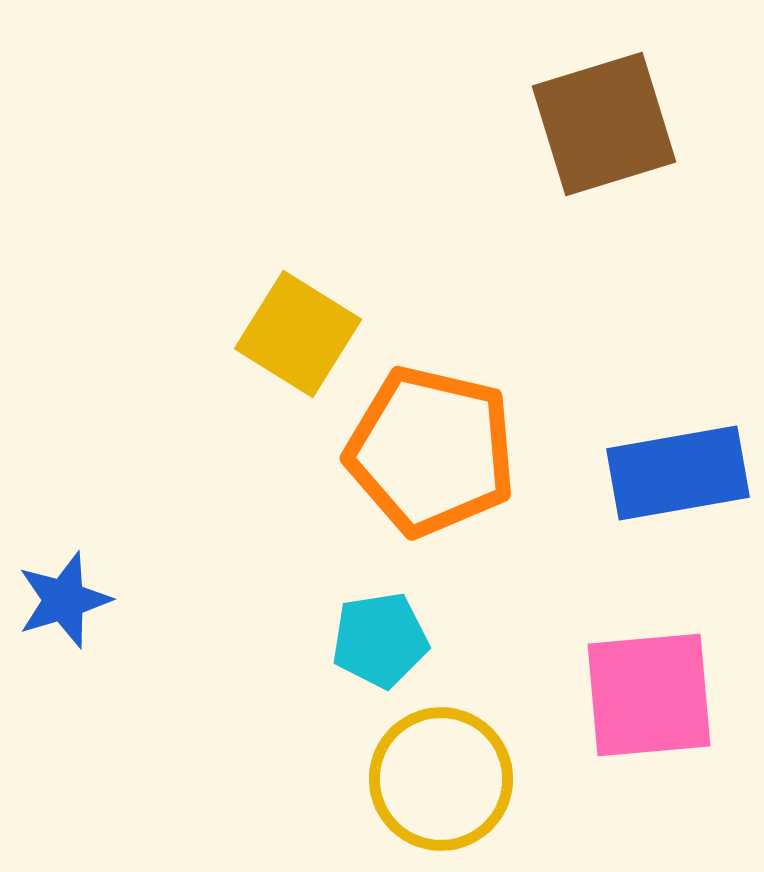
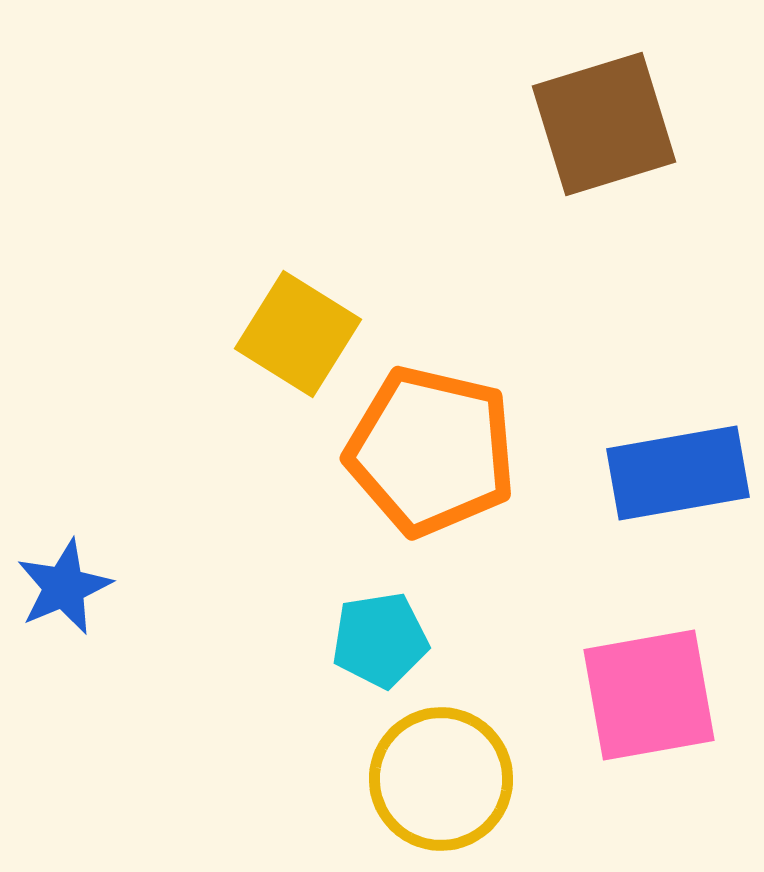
blue star: moved 13 px up; rotated 6 degrees counterclockwise
pink square: rotated 5 degrees counterclockwise
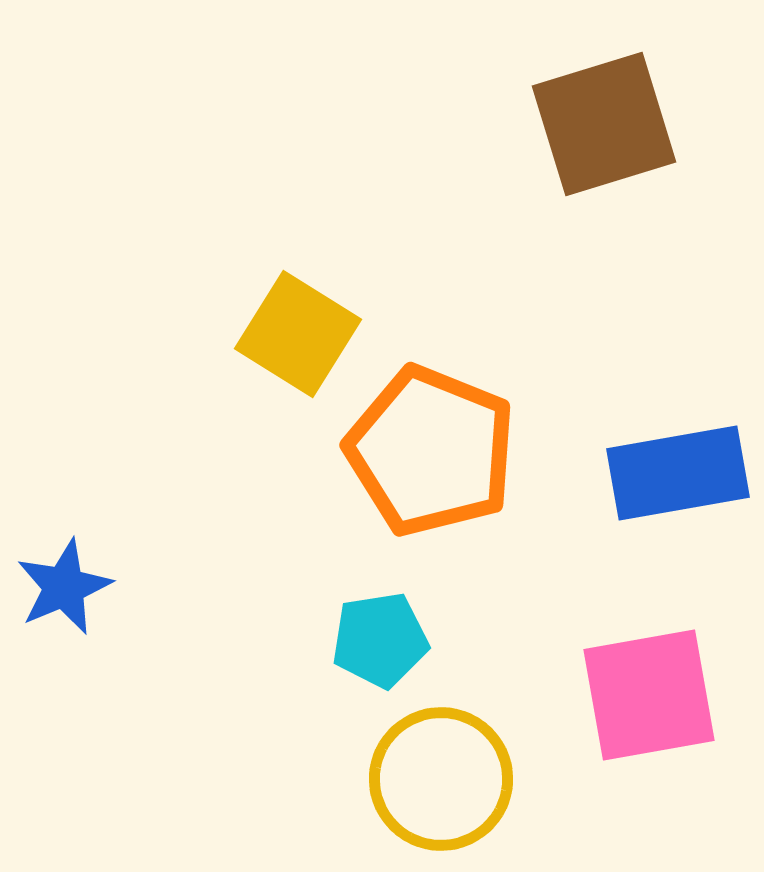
orange pentagon: rotated 9 degrees clockwise
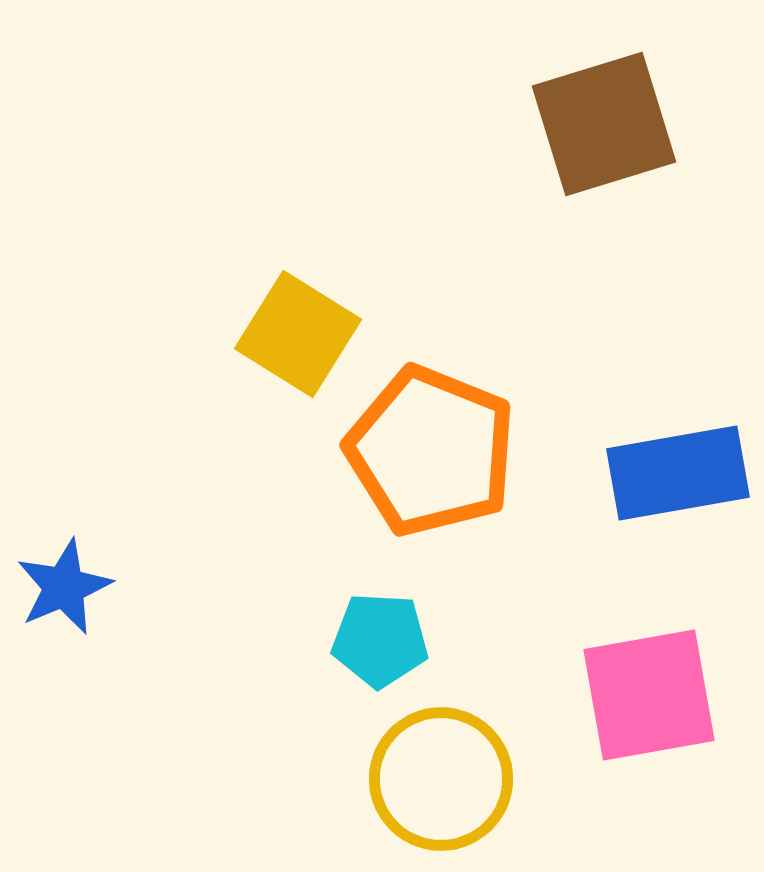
cyan pentagon: rotated 12 degrees clockwise
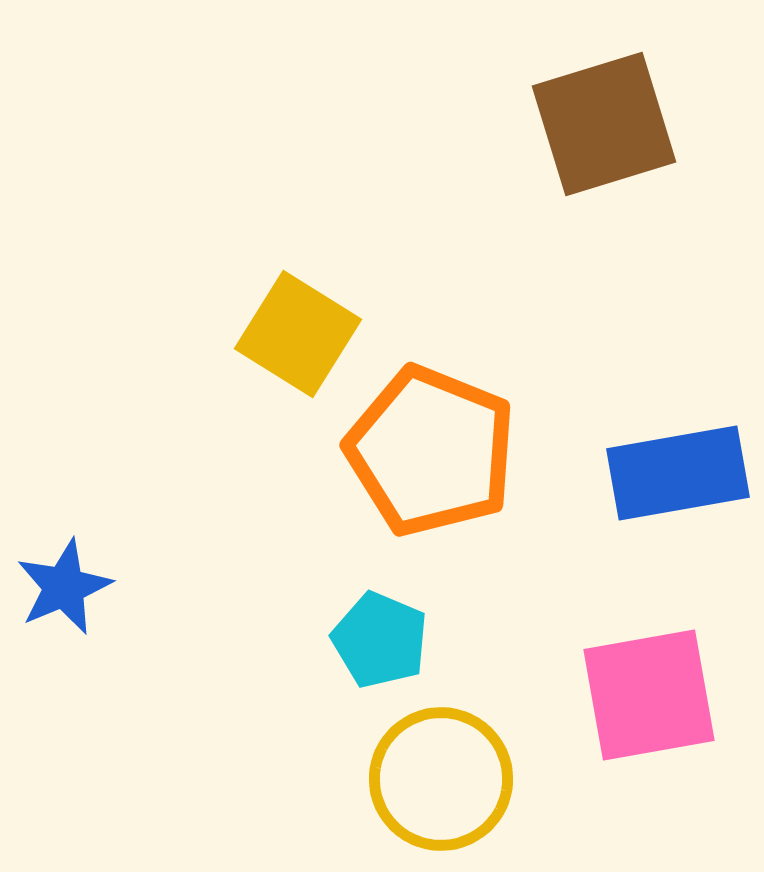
cyan pentagon: rotated 20 degrees clockwise
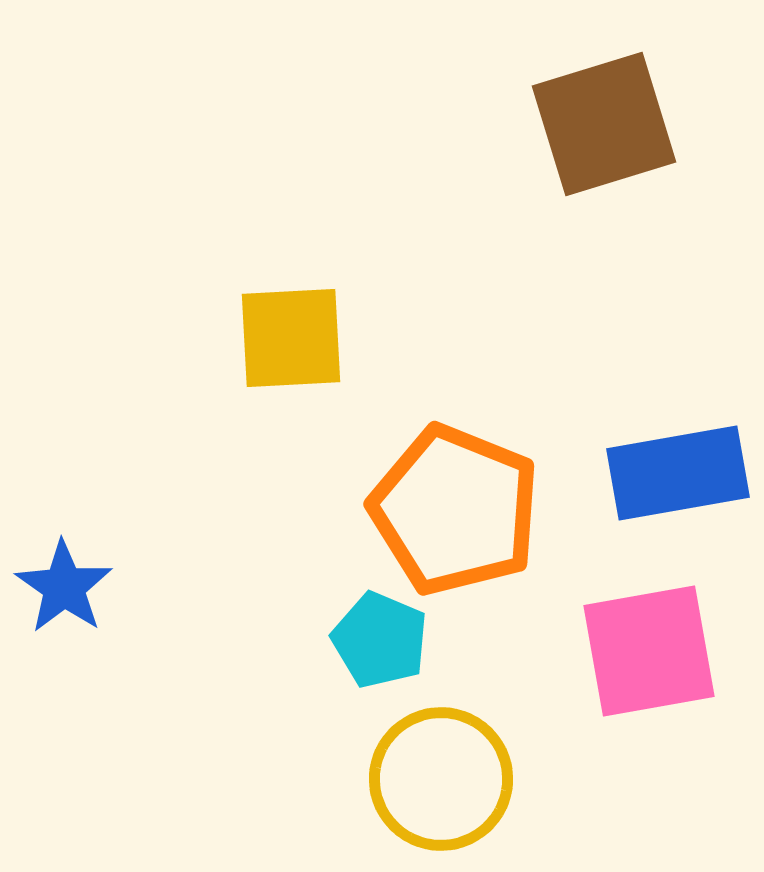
yellow square: moved 7 px left, 4 px down; rotated 35 degrees counterclockwise
orange pentagon: moved 24 px right, 59 px down
blue star: rotated 14 degrees counterclockwise
pink square: moved 44 px up
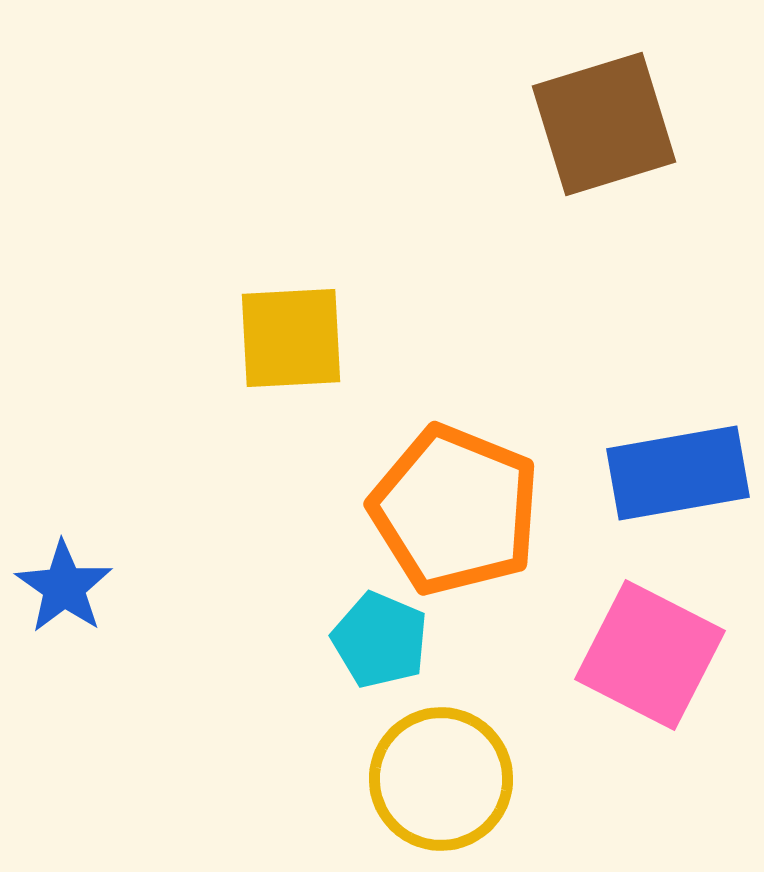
pink square: moved 1 px right, 4 px down; rotated 37 degrees clockwise
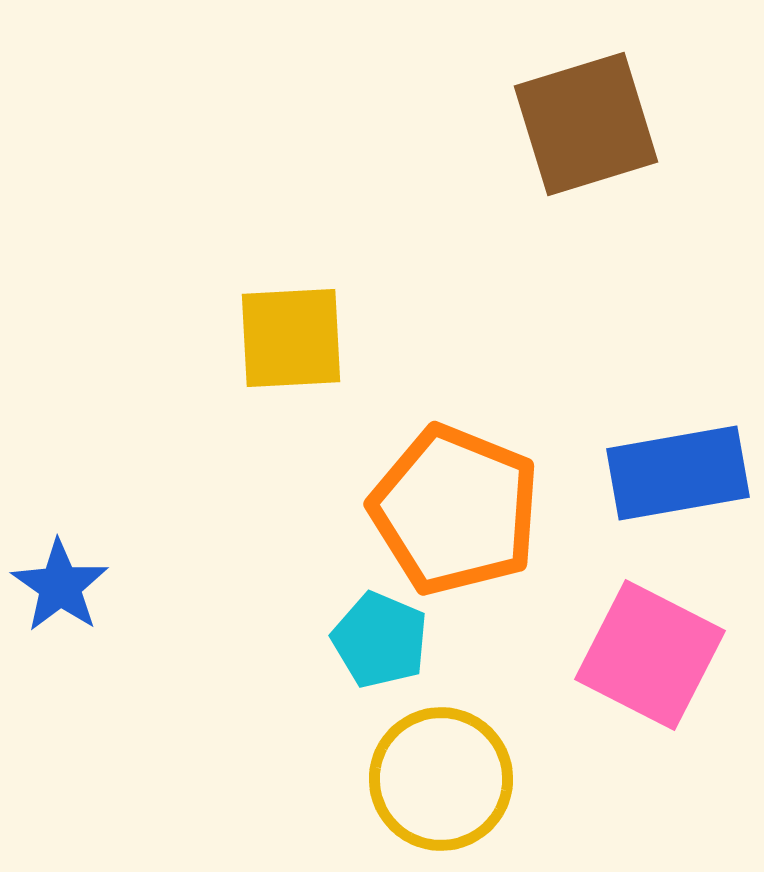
brown square: moved 18 px left
blue star: moved 4 px left, 1 px up
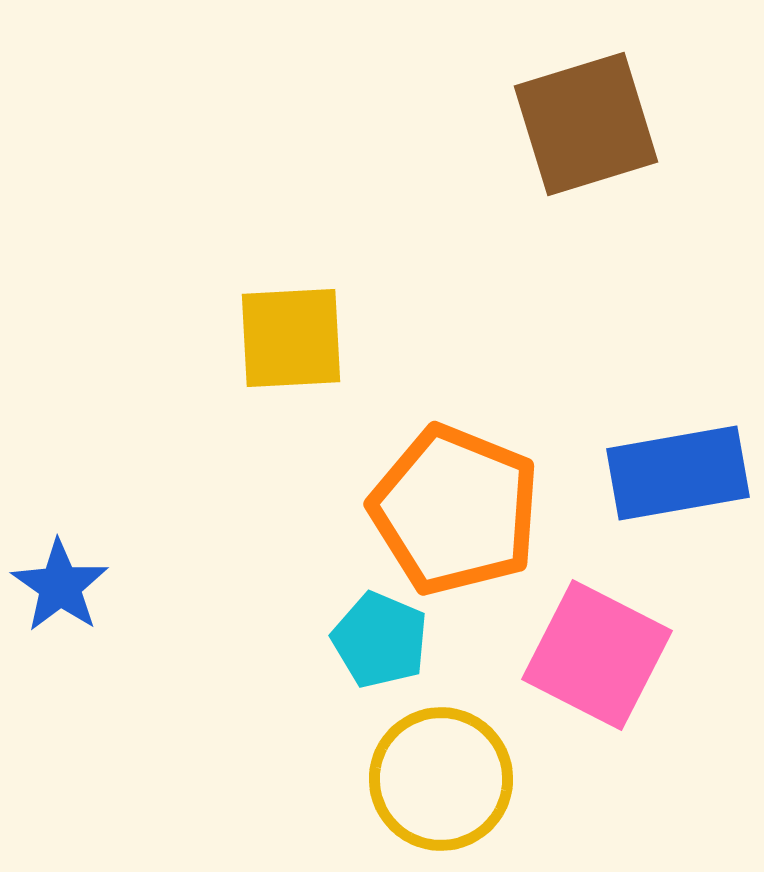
pink square: moved 53 px left
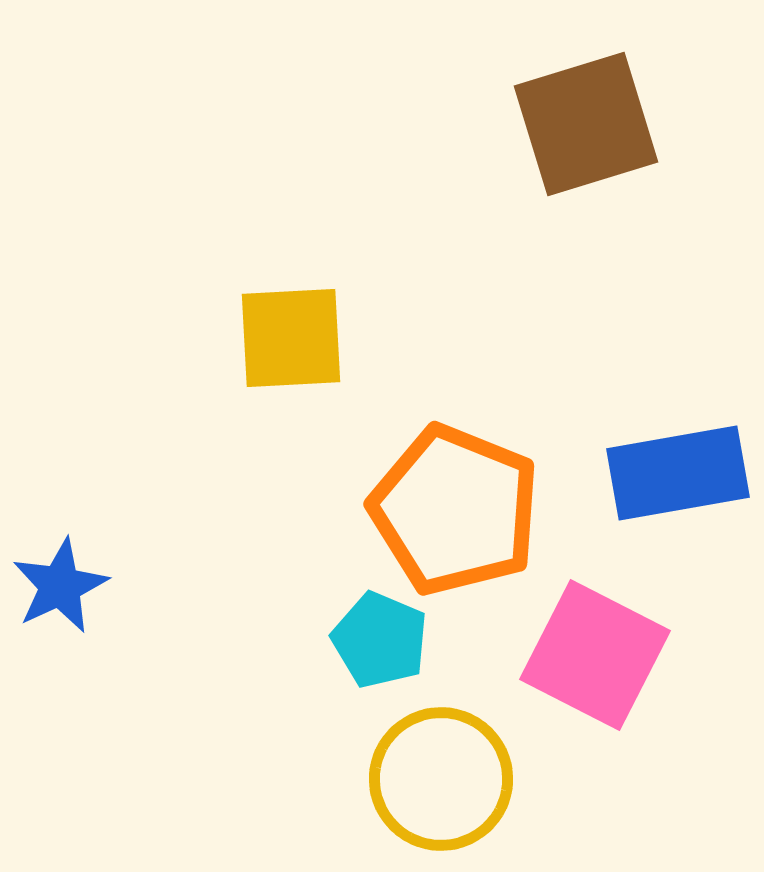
blue star: rotated 12 degrees clockwise
pink square: moved 2 px left
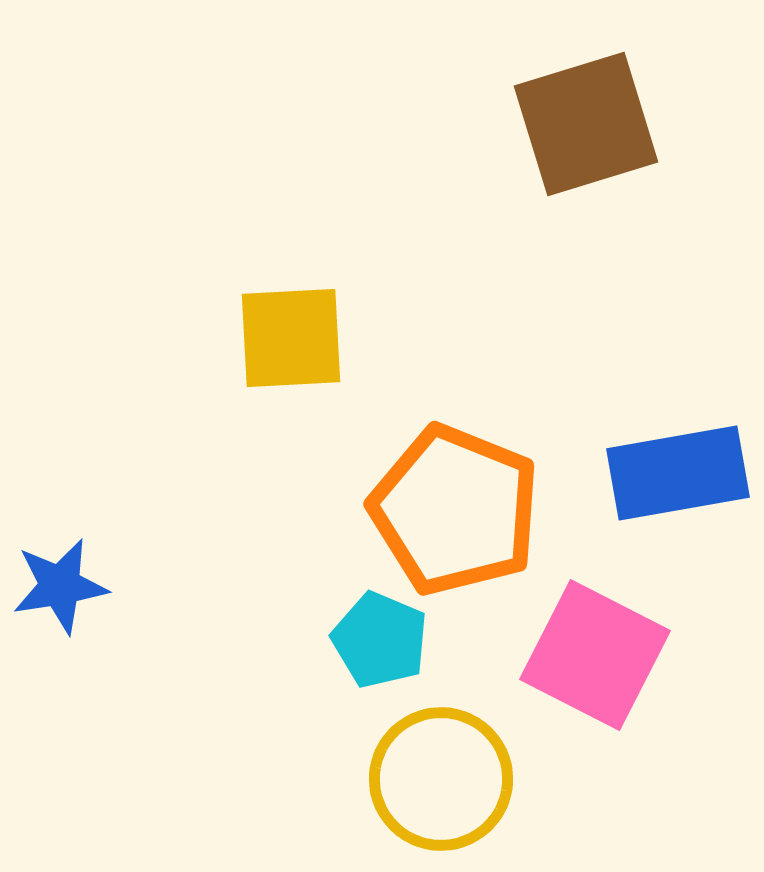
blue star: rotated 16 degrees clockwise
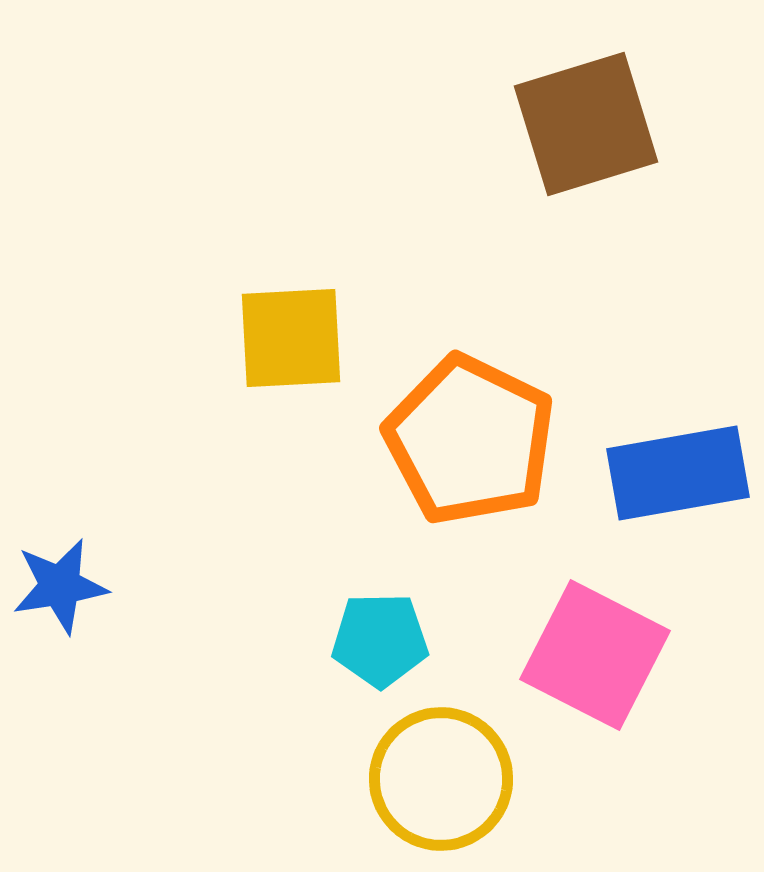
orange pentagon: moved 15 px right, 70 px up; rotated 4 degrees clockwise
cyan pentagon: rotated 24 degrees counterclockwise
